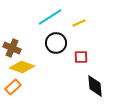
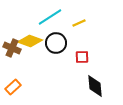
red square: moved 1 px right
yellow diamond: moved 8 px right, 26 px up
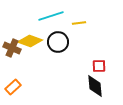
cyan line: moved 1 px right, 1 px up; rotated 15 degrees clockwise
yellow line: rotated 16 degrees clockwise
black circle: moved 2 px right, 1 px up
red square: moved 17 px right, 9 px down
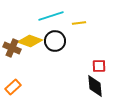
black circle: moved 3 px left, 1 px up
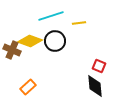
brown cross: moved 2 px down
red square: rotated 24 degrees clockwise
orange rectangle: moved 15 px right
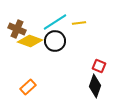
cyan line: moved 4 px right, 6 px down; rotated 15 degrees counterclockwise
brown cross: moved 5 px right, 21 px up
black diamond: rotated 25 degrees clockwise
